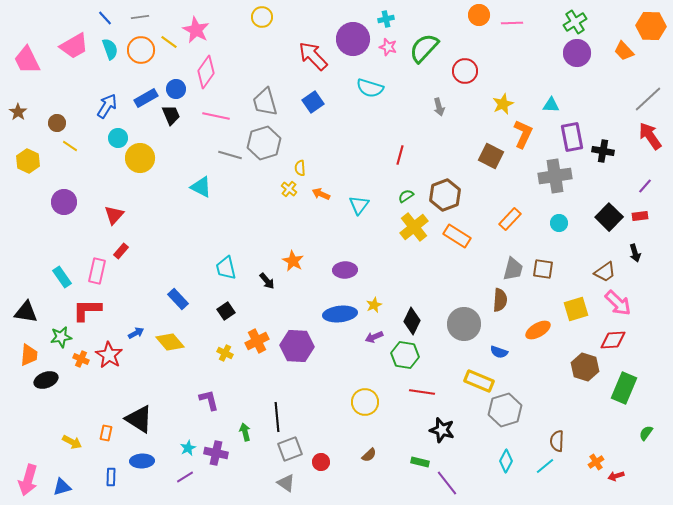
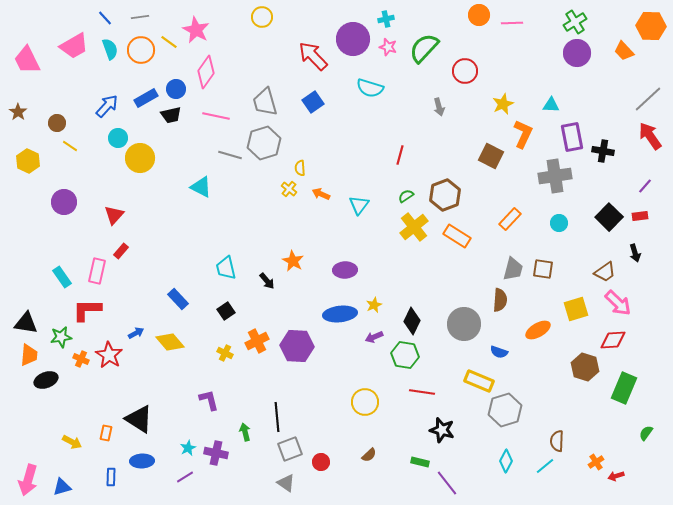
blue arrow at (107, 106): rotated 10 degrees clockwise
black trapezoid at (171, 115): rotated 100 degrees clockwise
black triangle at (26, 312): moved 11 px down
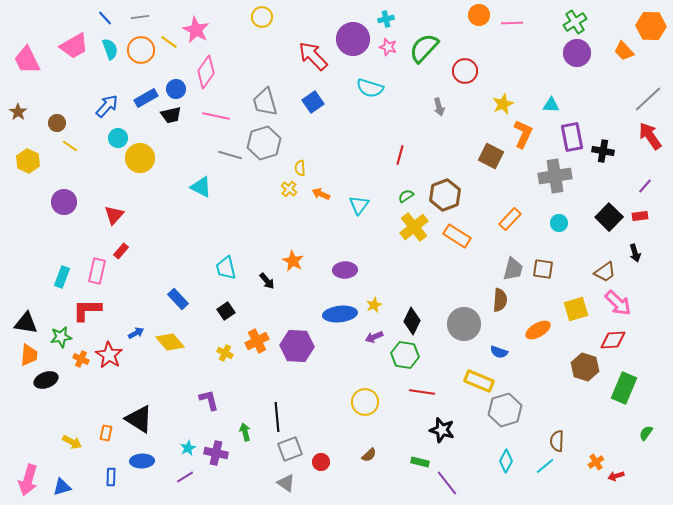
cyan rectangle at (62, 277): rotated 55 degrees clockwise
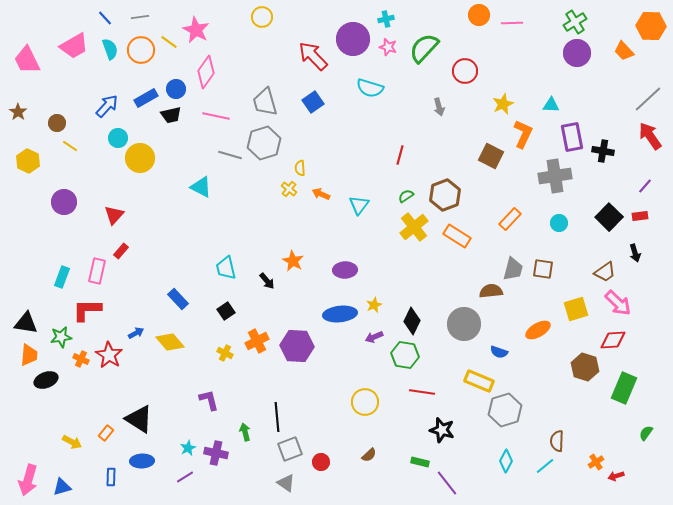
brown semicircle at (500, 300): moved 9 px left, 9 px up; rotated 100 degrees counterclockwise
orange rectangle at (106, 433): rotated 28 degrees clockwise
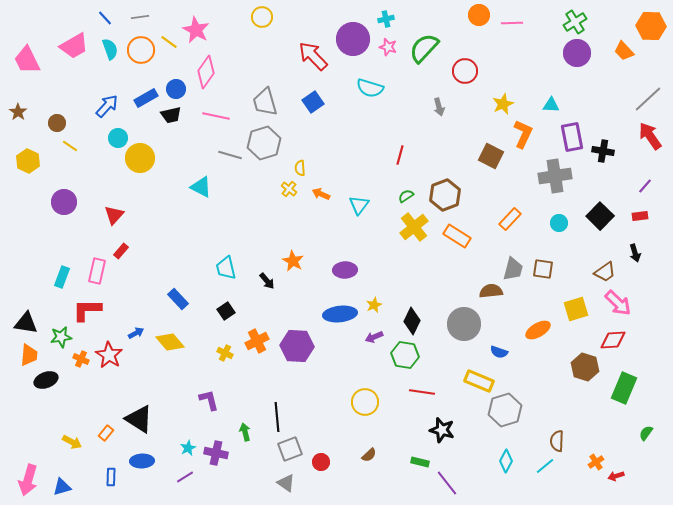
black square at (609, 217): moved 9 px left, 1 px up
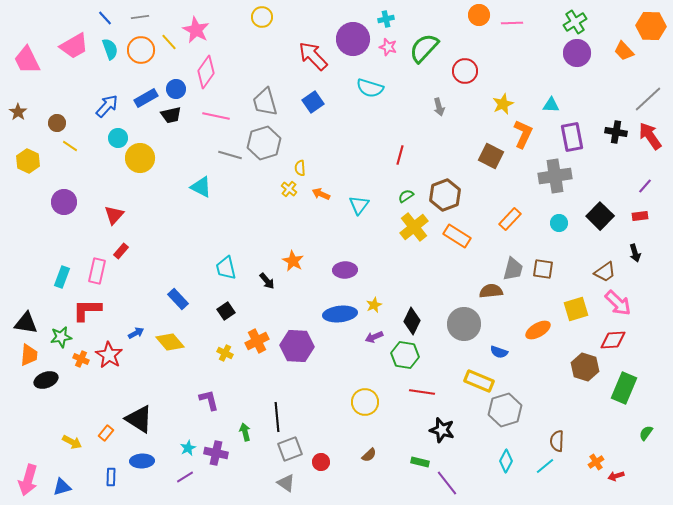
yellow line at (169, 42): rotated 12 degrees clockwise
black cross at (603, 151): moved 13 px right, 19 px up
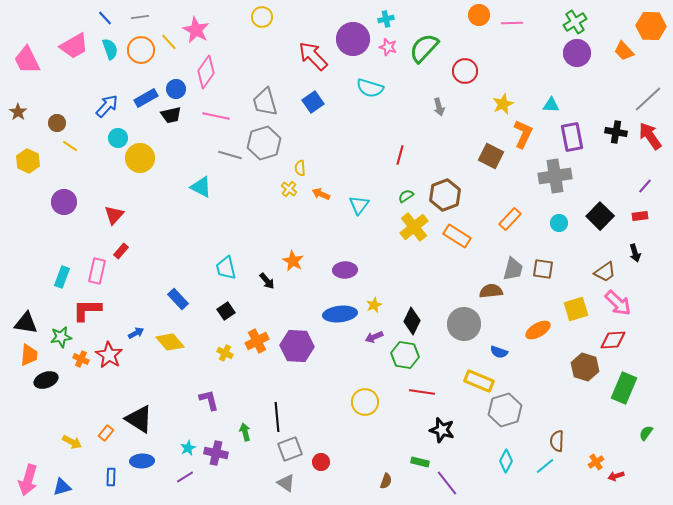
brown semicircle at (369, 455): moved 17 px right, 26 px down; rotated 28 degrees counterclockwise
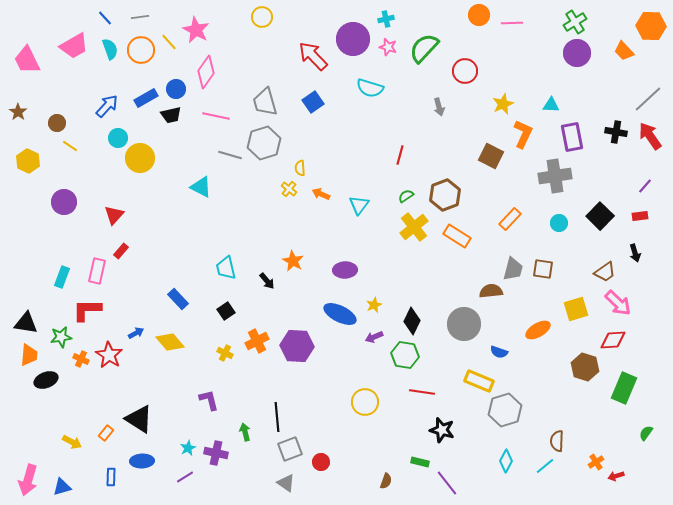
blue ellipse at (340, 314): rotated 32 degrees clockwise
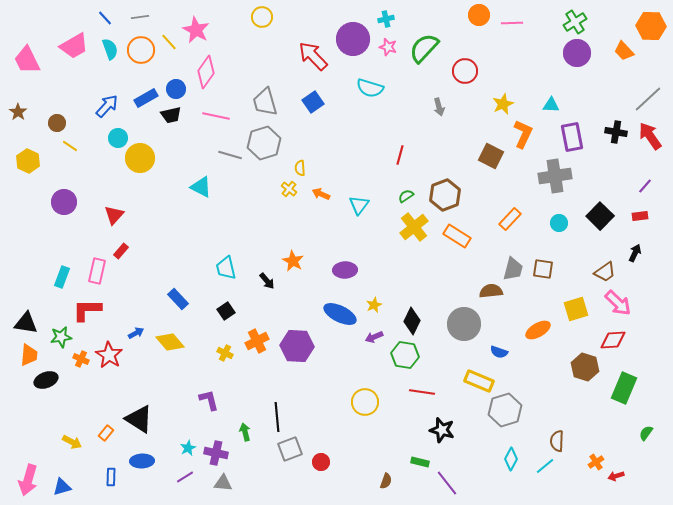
black arrow at (635, 253): rotated 138 degrees counterclockwise
cyan diamond at (506, 461): moved 5 px right, 2 px up
gray triangle at (286, 483): moved 63 px left; rotated 30 degrees counterclockwise
